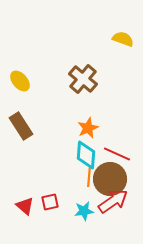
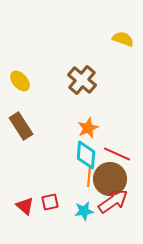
brown cross: moved 1 px left, 1 px down
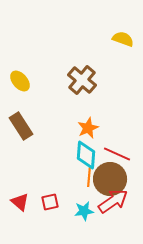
red triangle: moved 5 px left, 4 px up
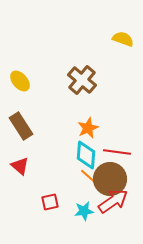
red line: moved 2 px up; rotated 16 degrees counterclockwise
orange line: rotated 54 degrees counterclockwise
red triangle: moved 36 px up
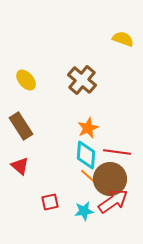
yellow ellipse: moved 6 px right, 1 px up
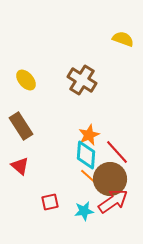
brown cross: rotated 8 degrees counterclockwise
orange star: moved 1 px right, 7 px down
red line: rotated 40 degrees clockwise
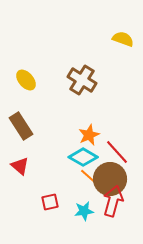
cyan diamond: moved 3 px left, 2 px down; rotated 64 degrees counterclockwise
red arrow: rotated 40 degrees counterclockwise
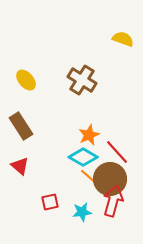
cyan star: moved 2 px left, 1 px down
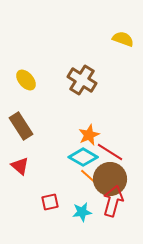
red line: moved 7 px left; rotated 16 degrees counterclockwise
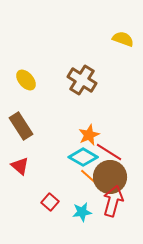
red line: moved 1 px left
brown circle: moved 2 px up
red square: rotated 36 degrees counterclockwise
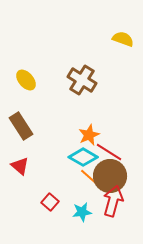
brown circle: moved 1 px up
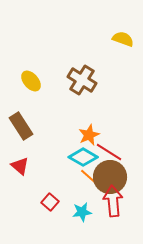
yellow ellipse: moved 5 px right, 1 px down
brown circle: moved 1 px down
red arrow: rotated 20 degrees counterclockwise
